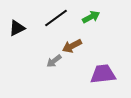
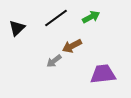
black triangle: rotated 18 degrees counterclockwise
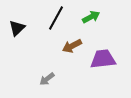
black line: rotated 25 degrees counterclockwise
gray arrow: moved 7 px left, 18 px down
purple trapezoid: moved 15 px up
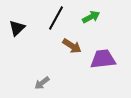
brown arrow: rotated 120 degrees counterclockwise
gray arrow: moved 5 px left, 4 px down
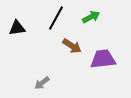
black triangle: rotated 36 degrees clockwise
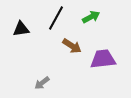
black triangle: moved 4 px right, 1 px down
